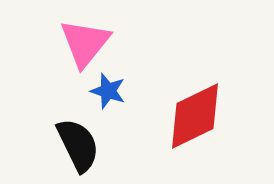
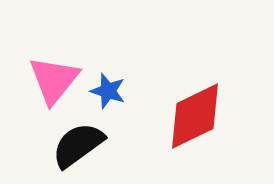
pink triangle: moved 31 px left, 37 px down
black semicircle: rotated 100 degrees counterclockwise
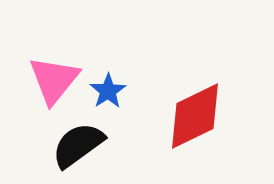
blue star: rotated 21 degrees clockwise
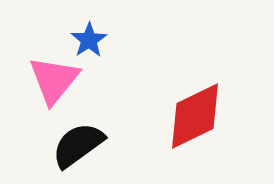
blue star: moved 19 px left, 51 px up
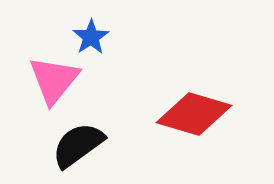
blue star: moved 2 px right, 3 px up
red diamond: moved 1 px left, 2 px up; rotated 42 degrees clockwise
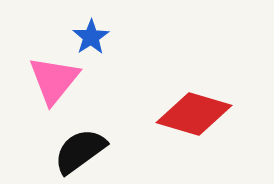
black semicircle: moved 2 px right, 6 px down
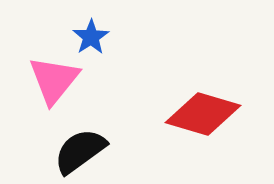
red diamond: moved 9 px right
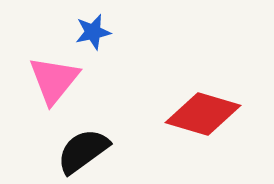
blue star: moved 2 px right, 5 px up; rotated 21 degrees clockwise
black semicircle: moved 3 px right
